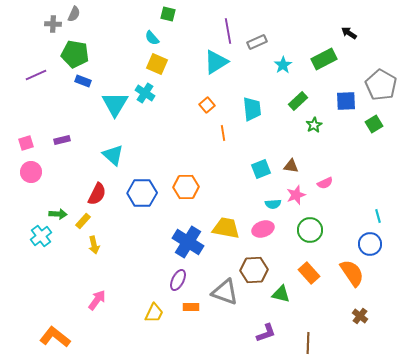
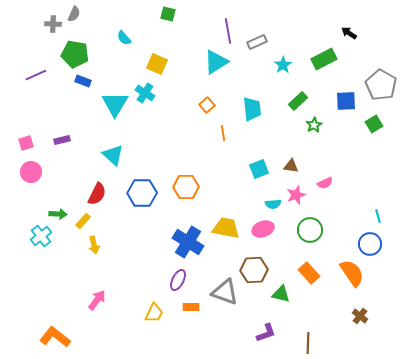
cyan semicircle at (152, 38): moved 28 px left
cyan square at (261, 169): moved 2 px left
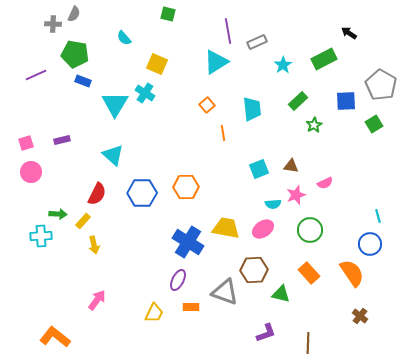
pink ellipse at (263, 229): rotated 15 degrees counterclockwise
cyan cross at (41, 236): rotated 35 degrees clockwise
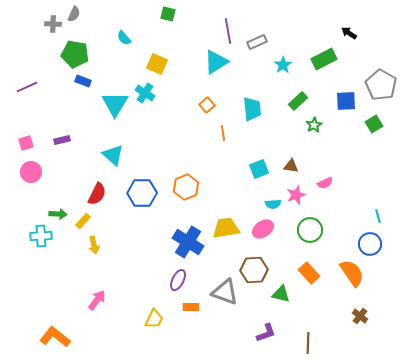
purple line at (36, 75): moved 9 px left, 12 px down
orange hexagon at (186, 187): rotated 20 degrees counterclockwise
yellow trapezoid at (226, 228): rotated 20 degrees counterclockwise
yellow trapezoid at (154, 313): moved 6 px down
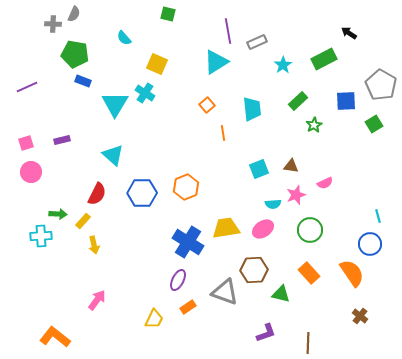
orange rectangle at (191, 307): moved 3 px left; rotated 35 degrees counterclockwise
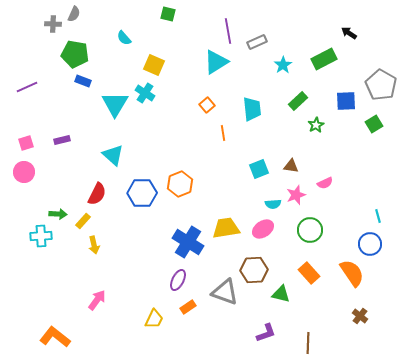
yellow square at (157, 64): moved 3 px left, 1 px down
green star at (314, 125): moved 2 px right
pink circle at (31, 172): moved 7 px left
orange hexagon at (186, 187): moved 6 px left, 3 px up
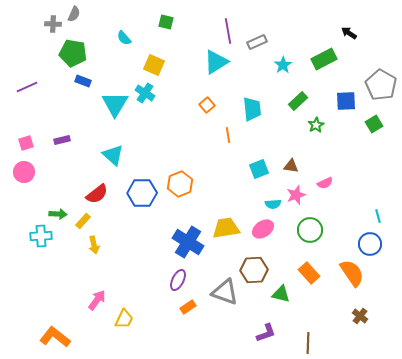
green square at (168, 14): moved 2 px left, 8 px down
green pentagon at (75, 54): moved 2 px left, 1 px up
orange line at (223, 133): moved 5 px right, 2 px down
red semicircle at (97, 194): rotated 25 degrees clockwise
yellow trapezoid at (154, 319): moved 30 px left
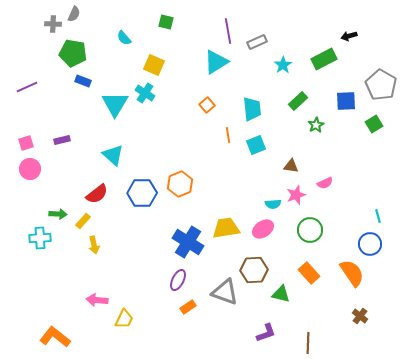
black arrow at (349, 33): moved 3 px down; rotated 49 degrees counterclockwise
cyan square at (259, 169): moved 3 px left, 24 px up
pink circle at (24, 172): moved 6 px right, 3 px up
cyan cross at (41, 236): moved 1 px left, 2 px down
pink arrow at (97, 300): rotated 120 degrees counterclockwise
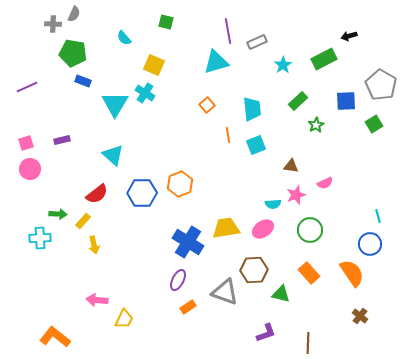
cyan triangle at (216, 62): rotated 16 degrees clockwise
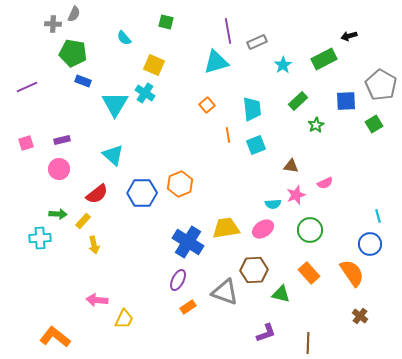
pink circle at (30, 169): moved 29 px right
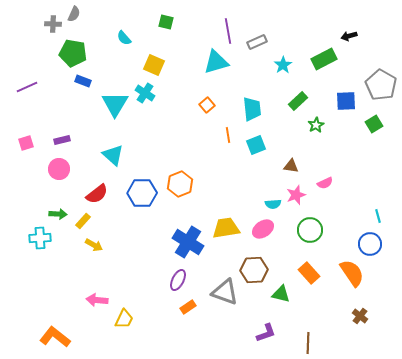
yellow arrow at (94, 245): rotated 48 degrees counterclockwise
